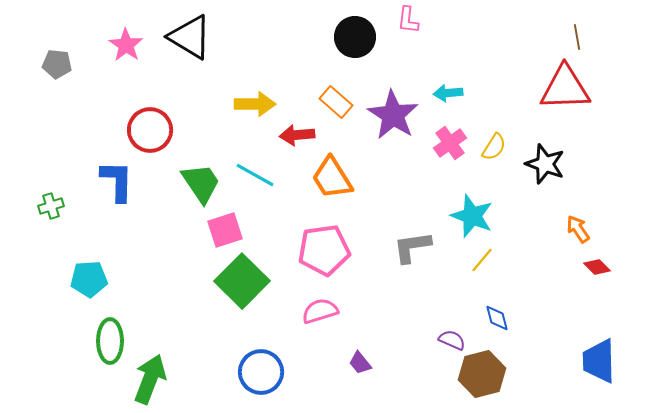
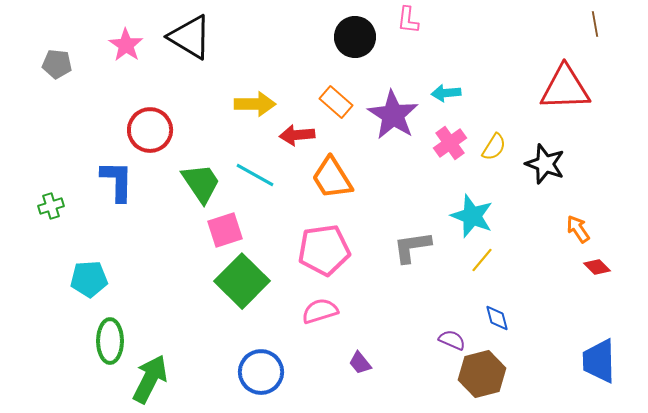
brown line: moved 18 px right, 13 px up
cyan arrow: moved 2 px left
green arrow: rotated 6 degrees clockwise
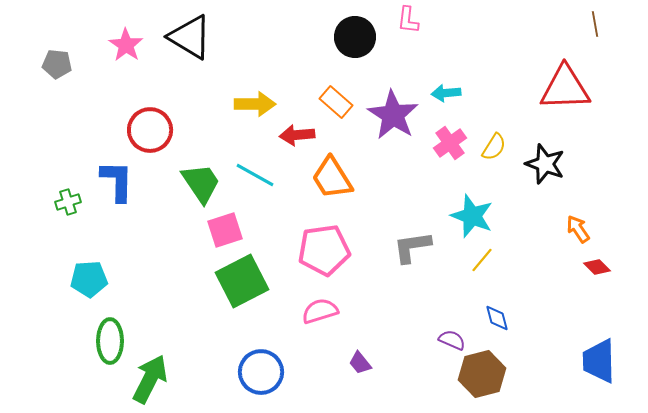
green cross: moved 17 px right, 4 px up
green square: rotated 18 degrees clockwise
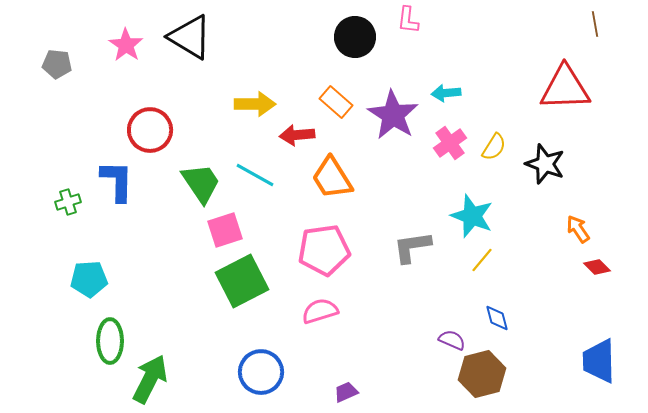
purple trapezoid: moved 14 px left, 29 px down; rotated 105 degrees clockwise
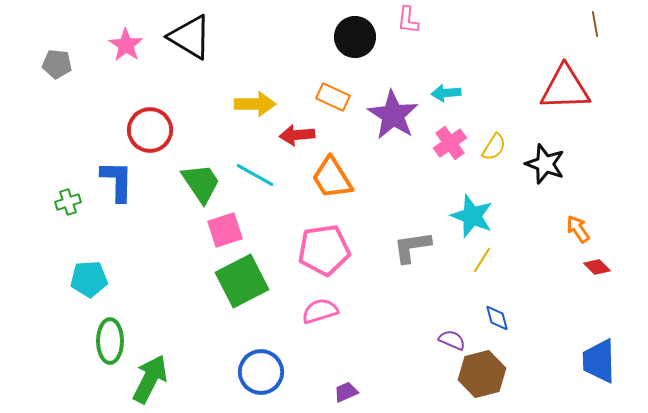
orange rectangle: moved 3 px left, 5 px up; rotated 16 degrees counterclockwise
yellow line: rotated 8 degrees counterclockwise
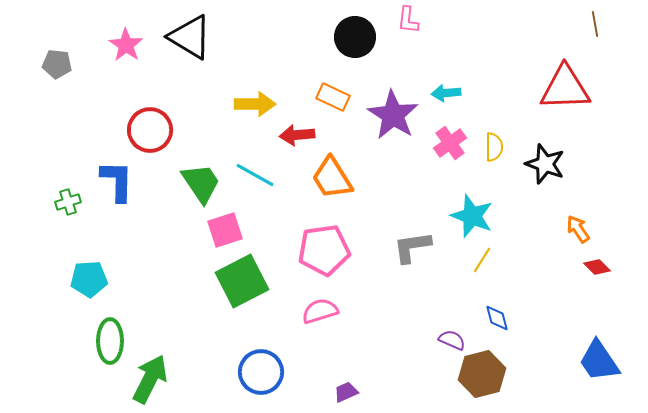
yellow semicircle: rotated 32 degrees counterclockwise
blue trapezoid: rotated 33 degrees counterclockwise
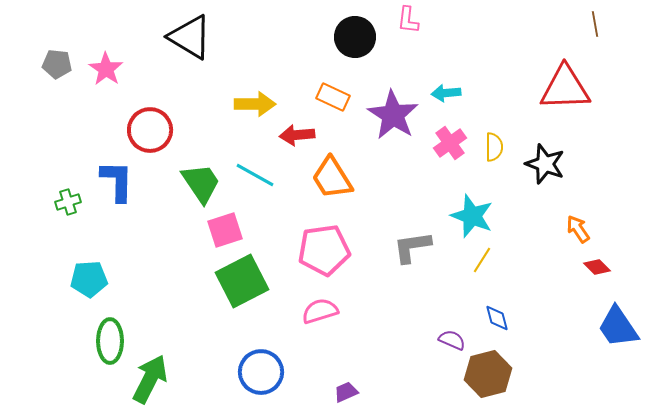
pink star: moved 20 px left, 24 px down
blue trapezoid: moved 19 px right, 34 px up
brown hexagon: moved 6 px right
